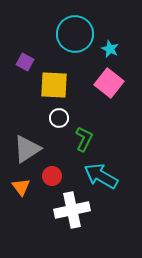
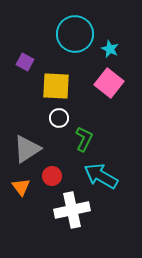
yellow square: moved 2 px right, 1 px down
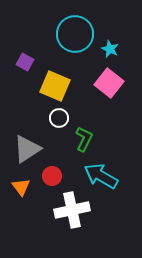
yellow square: moved 1 px left; rotated 20 degrees clockwise
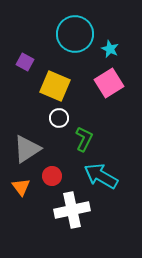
pink square: rotated 20 degrees clockwise
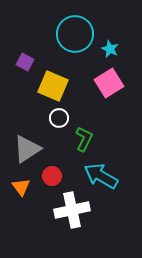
yellow square: moved 2 px left
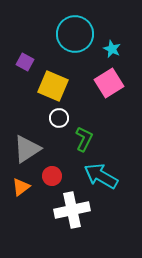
cyan star: moved 2 px right
orange triangle: rotated 30 degrees clockwise
